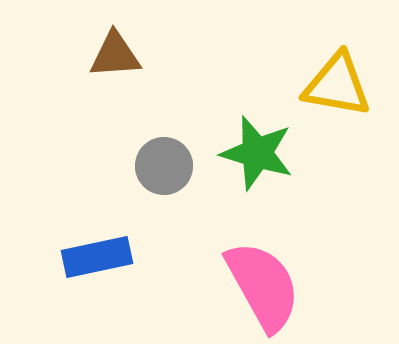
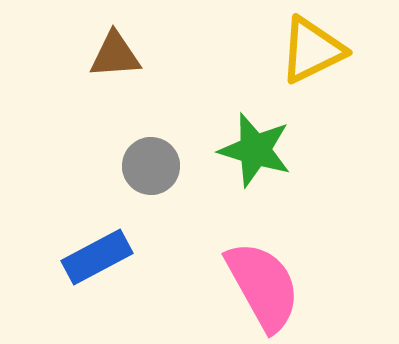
yellow triangle: moved 25 px left, 35 px up; rotated 36 degrees counterclockwise
green star: moved 2 px left, 3 px up
gray circle: moved 13 px left
blue rectangle: rotated 16 degrees counterclockwise
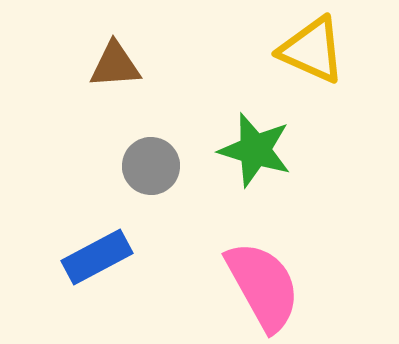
yellow triangle: rotated 50 degrees clockwise
brown triangle: moved 10 px down
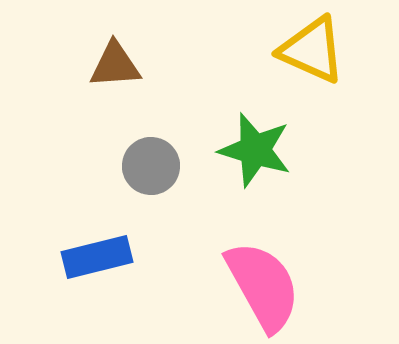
blue rectangle: rotated 14 degrees clockwise
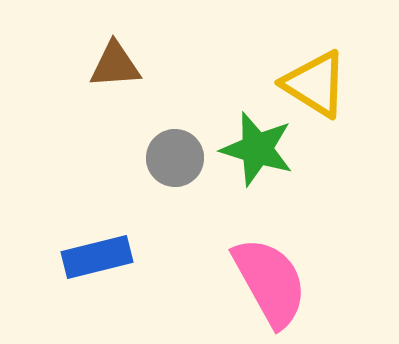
yellow triangle: moved 3 px right, 34 px down; rotated 8 degrees clockwise
green star: moved 2 px right, 1 px up
gray circle: moved 24 px right, 8 px up
pink semicircle: moved 7 px right, 4 px up
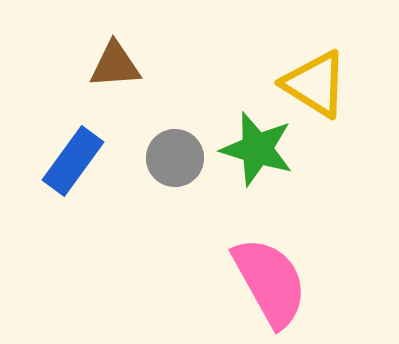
blue rectangle: moved 24 px left, 96 px up; rotated 40 degrees counterclockwise
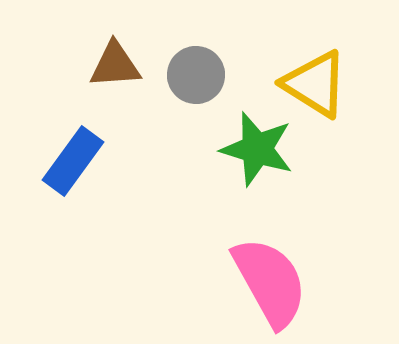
gray circle: moved 21 px right, 83 px up
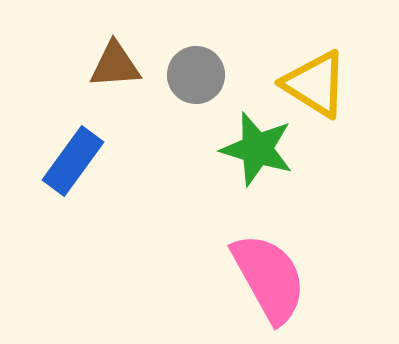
pink semicircle: moved 1 px left, 4 px up
